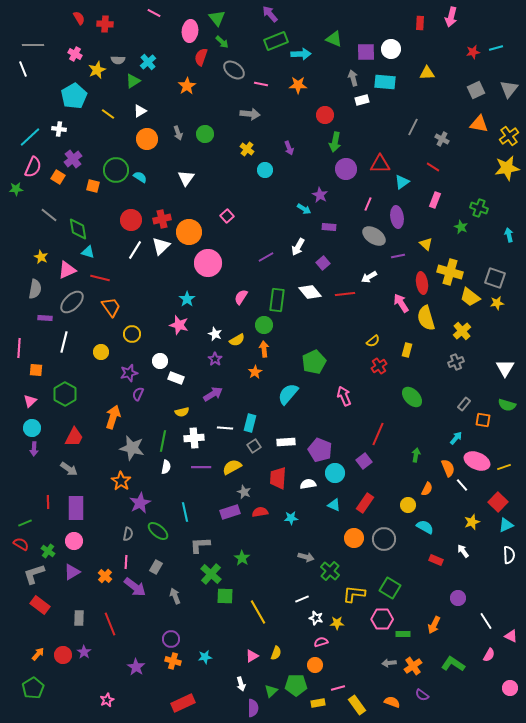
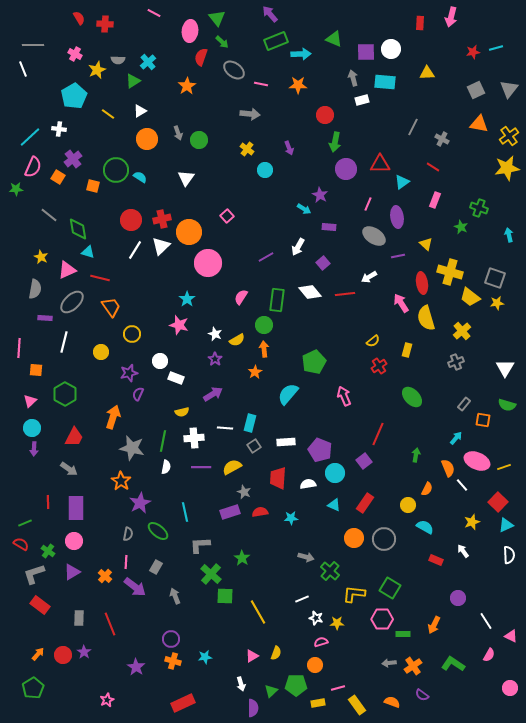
green circle at (205, 134): moved 6 px left, 6 px down
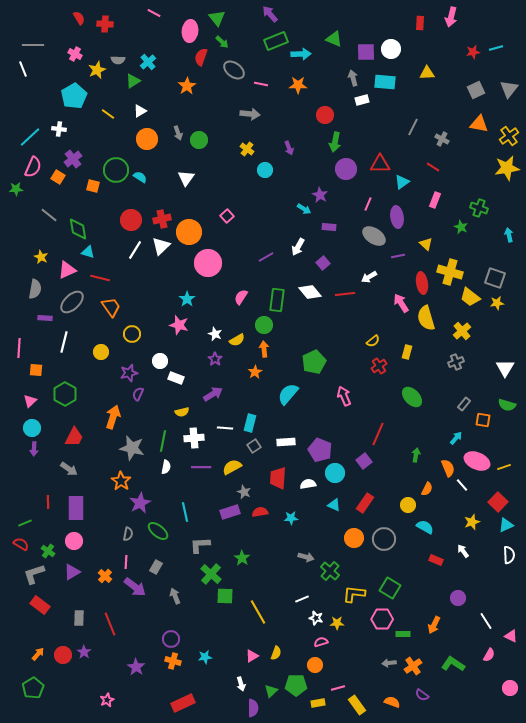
yellow rectangle at (407, 350): moved 2 px down
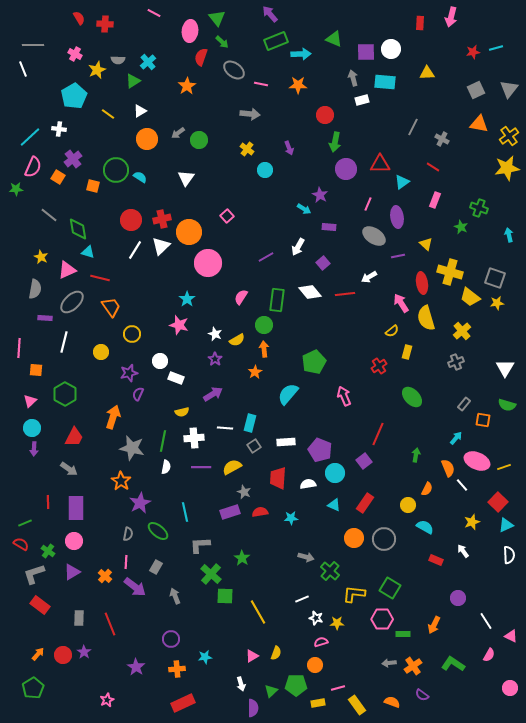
gray arrow at (178, 133): rotated 72 degrees clockwise
yellow semicircle at (373, 341): moved 19 px right, 10 px up
orange cross at (173, 661): moved 4 px right, 8 px down; rotated 21 degrees counterclockwise
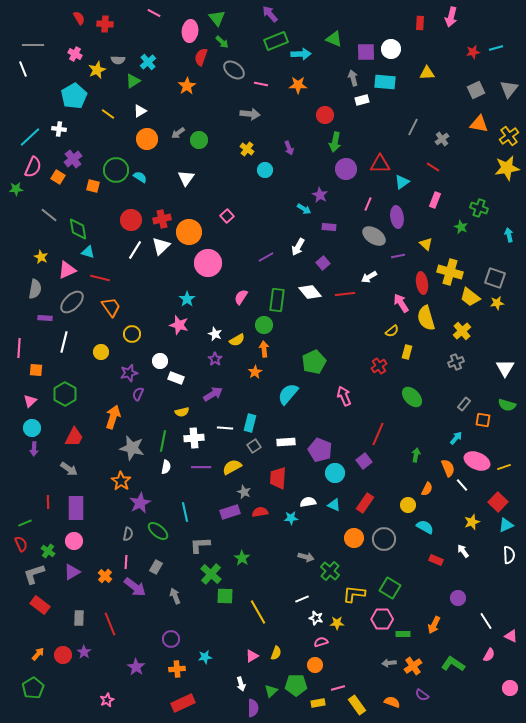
gray cross at (442, 139): rotated 24 degrees clockwise
white semicircle at (308, 484): moved 18 px down
red semicircle at (21, 544): rotated 35 degrees clockwise
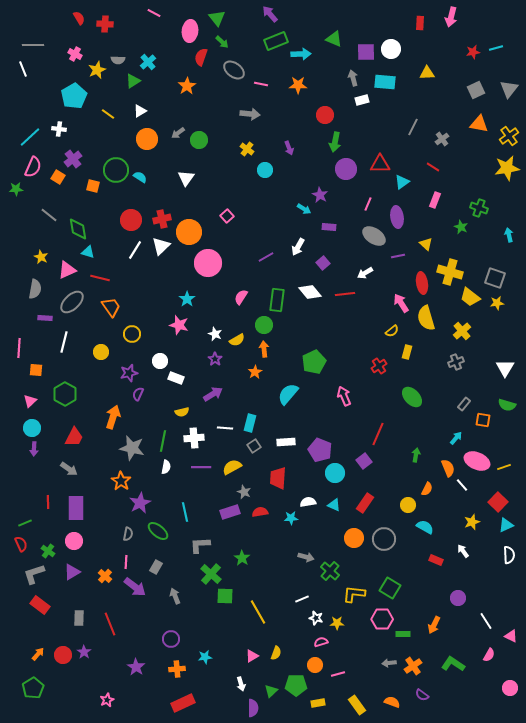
white arrow at (369, 277): moved 4 px left, 4 px up
pink line at (338, 688): moved 14 px up
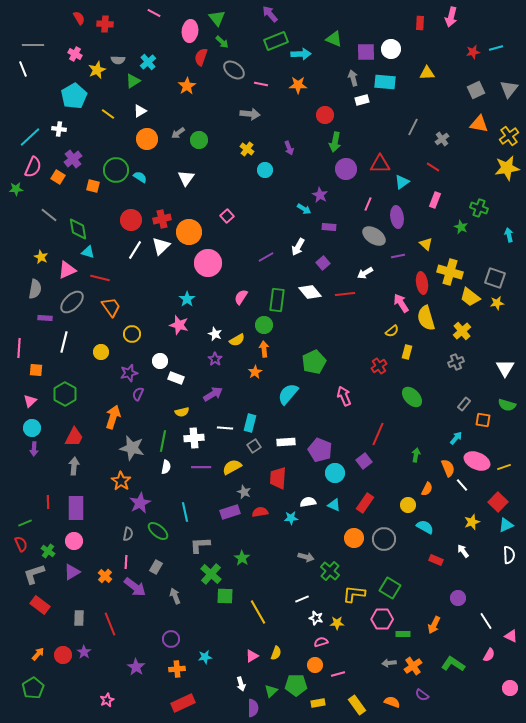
gray arrow at (69, 469): moved 5 px right, 3 px up; rotated 120 degrees counterclockwise
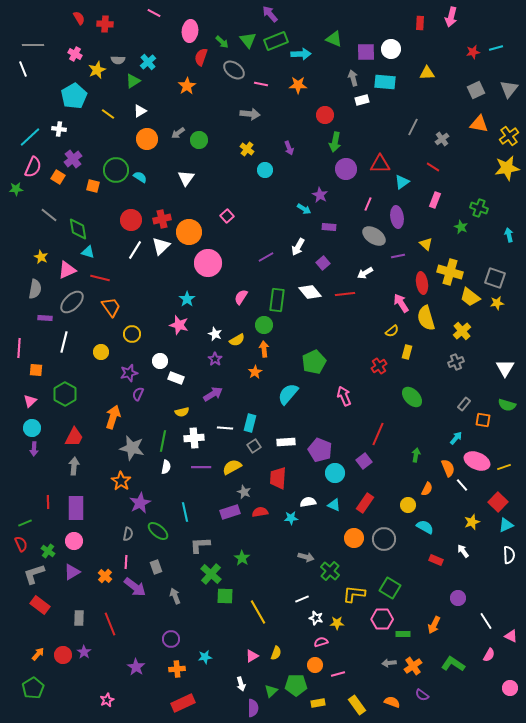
green triangle at (217, 18): moved 31 px right, 22 px down
gray rectangle at (156, 567): rotated 48 degrees counterclockwise
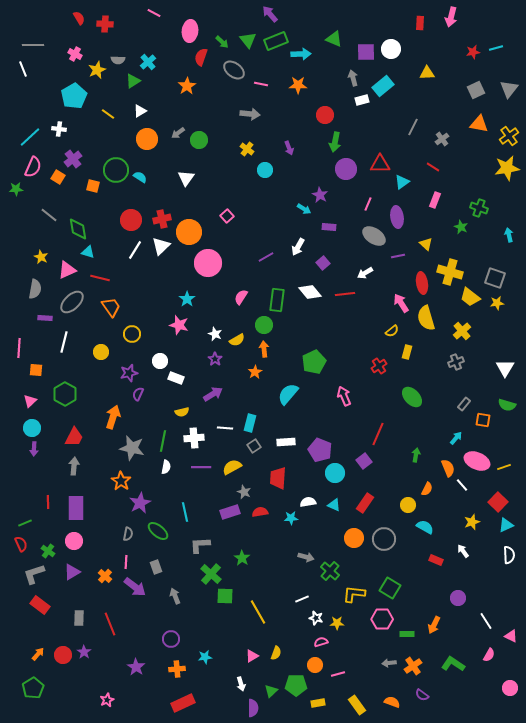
cyan rectangle at (385, 82): moved 2 px left, 4 px down; rotated 45 degrees counterclockwise
green rectangle at (403, 634): moved 4 px right
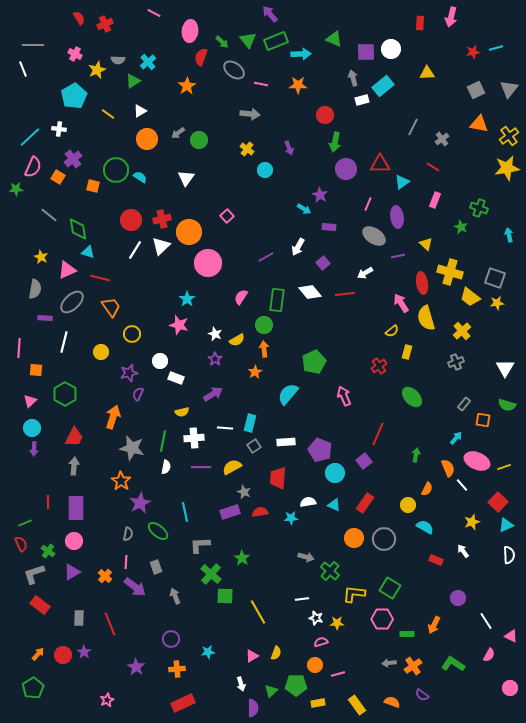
red cross at (105, 24): rotated 28 degrees counterclockwise
white line at (302, 599): rotated 16 degrees clockwise
cyan star at (205, 657): moved 3 px right, 5 px up
